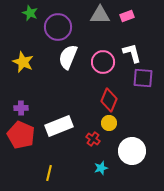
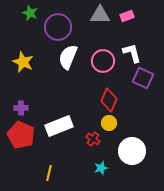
pink circle: moved 1 px up
purple square: rotated 20 degrees clockwise
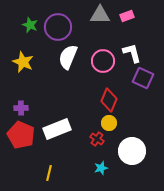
green star: moved 12 px down
white rectangle: moved 2 px left, 3 px down
red cross: moved 4 px right
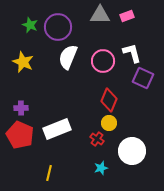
red pentagon: moved 1 px left
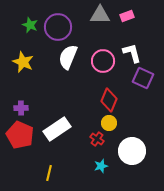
white rectangle: rotated 12 degrees counterclockwise
cyan star: moved 2 px up
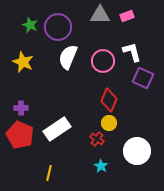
white L-shape: moved 1 px up
white circle: moved 5 px right
cyan star: rotated 24 degrees counterclockwise
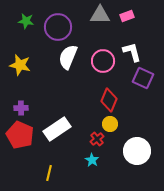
green star: moved 4 px left, 4 px up; rotated 14 degrees counterclockwise
yellow star: moved 3 px left, 3 px down; rotated 10 degrees counterclockwise
yellow circle: moved 1 px right, 1 px down
red cross: rotated 16 degrees clockwise
cyan star: moved 9 px left, 6 px up
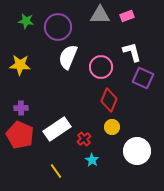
pink circle: moved 2 px left, 6 px down
yellow star: rotated 10 degrees counterclockwise
yellow circle: moved 2 px right, 3 px down
red cross: moved 13 px left
yellow line: moved 7 px right, 2 px up; rotated 49 degrees counterclockwise
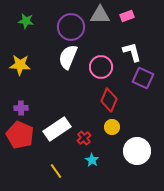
purple circle: moved 13 px right
red cross: moved 1 px up
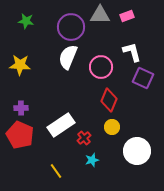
white rectangle: moved 4 px right, 4 px up
cyan star: rotated 24 degrees clockwise
